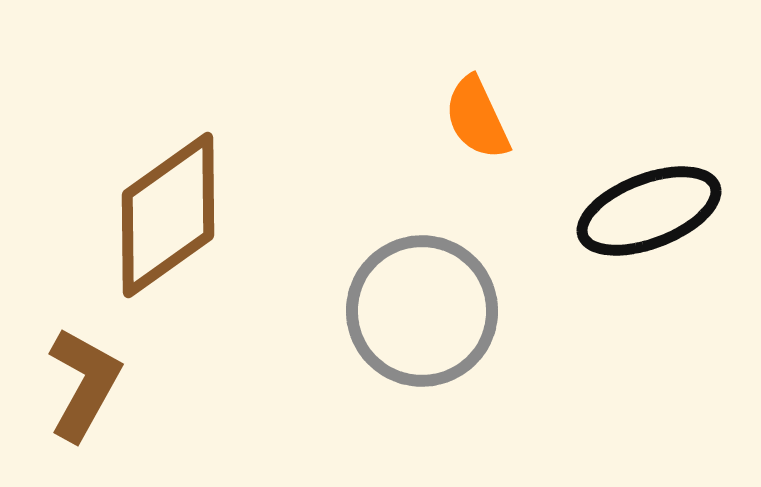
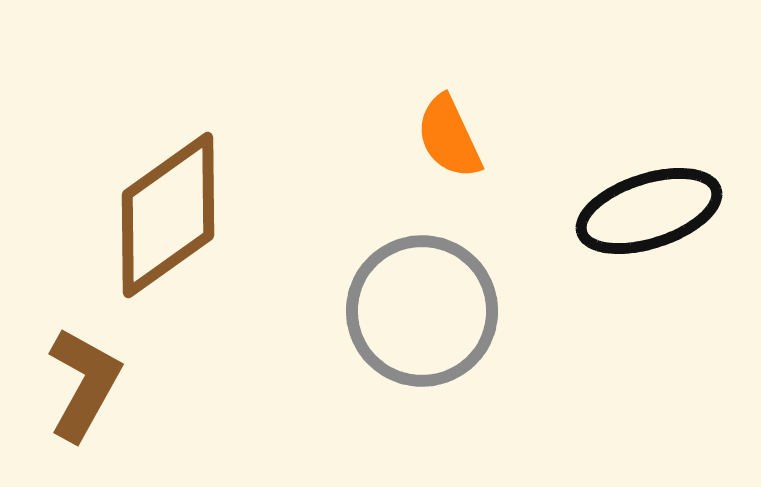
orange semicircle: moved 28 px left, 19 px down
black ellipse: rotated 3 degrees clockwise
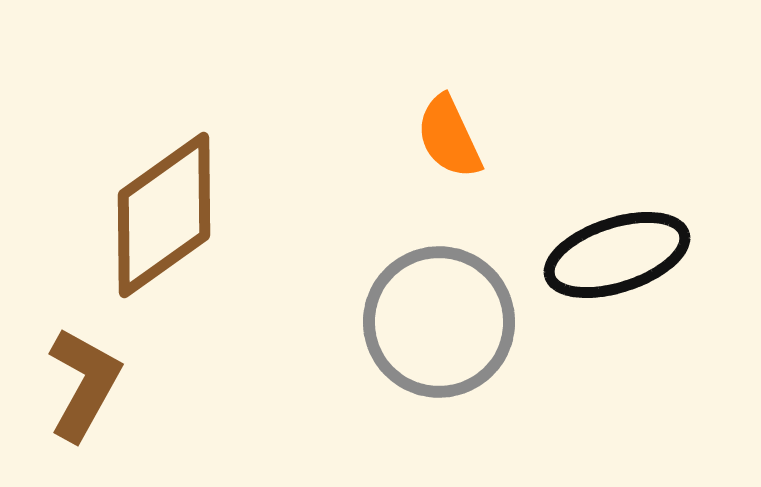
black ellipse: moved 32 px left, 44 px down
brown diamond: moved 4 px left
gray circle: moved 17 px right, 11 px down
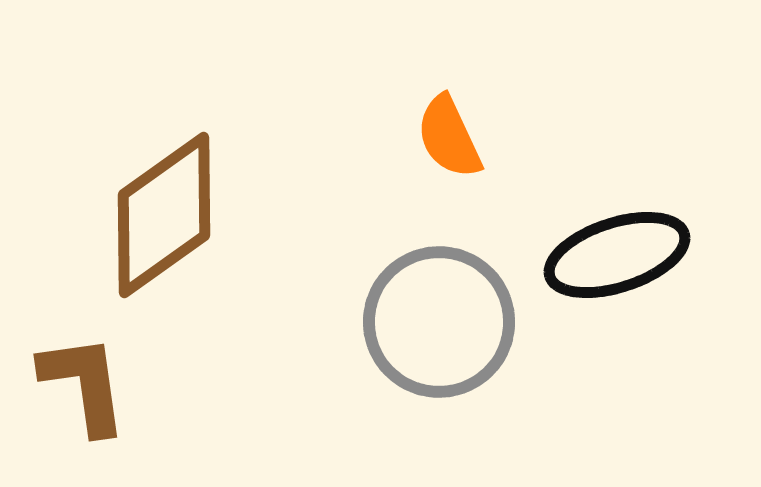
brown L-shape: rotated 37 degrees counterclockwise
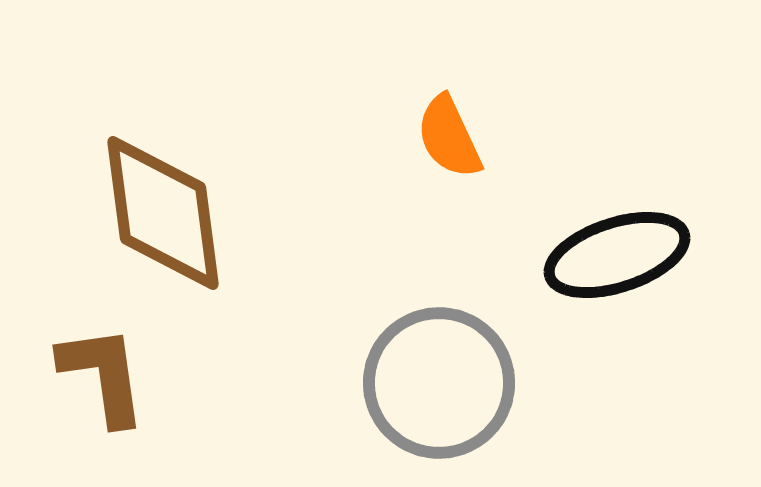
brown diamond: moved 1 px left, 2 px up; rotated 62 degrees counterclockwise
gray circle: moved 61 px down
brown L-shape: moved 19 px right, 9 px up
